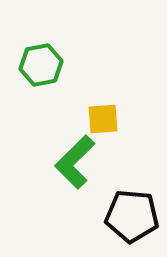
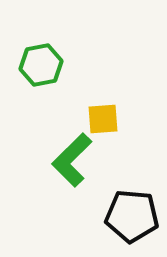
green L-shape: moved 3 px left, 2 px up
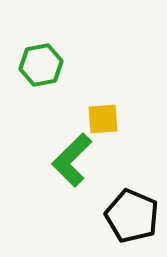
black pentagon: rotated 18 degrees clockwise
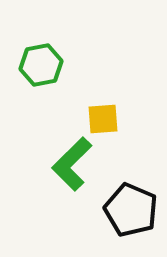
green L-shape: moved 4 px down
black pentagon: moved 1 px left, 6 px up
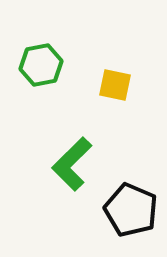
yellow square: moved 12 px right, 34 px up; rotated 16 degrees clockwise
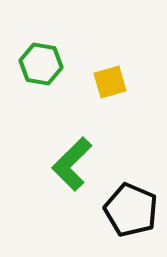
green hexagon: moved 1 px up; rotated 21 degrees clockwise
yellow square: moved 5 px left, 3 px up; rotated 28 degrees counterclockwise
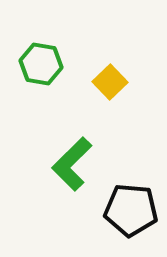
yellow square: rotated 28 degrees counterclockwise
black pentagon: rotated 18 degrees counterclockwise
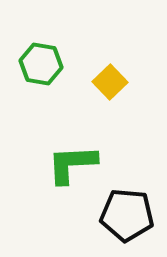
green L-shape: rotated 42 degrees clockwise
black pentagon: moved 4 px left, 5 px down
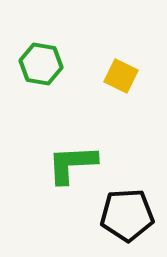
yellow square: moved 11 px right, 6 px up; rotated 20 degrees counterclockwise
black pentagon: rotated 8 degrees counterclockwise
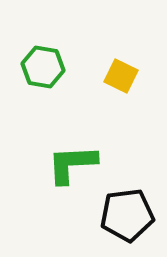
green hexagon: moved 2 px right, 3 px down
black pentagon: rotated 4 degrees counterclockwise
